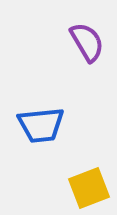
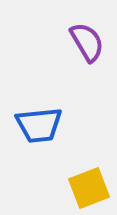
blue trapezoid: moved 2 px left
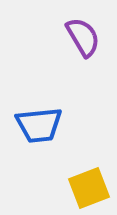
purple semicircle: moved 4 px left, 5 px up
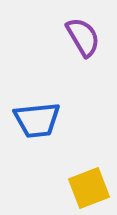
blue trapezoid: moved 2 px left, 5 px up
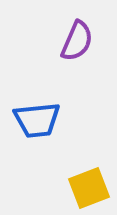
purple semicircle: moved 6 px left, 4 px down; rotated 54 degrees clockwise
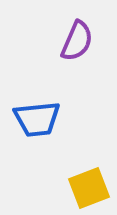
blue trapezoid: moved 1 px up
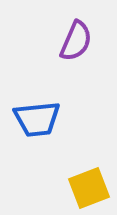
purple semicircle: moved 1 px left
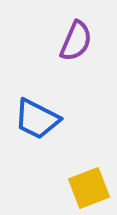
blue trapezoid: rotated 33 degrees clockwise
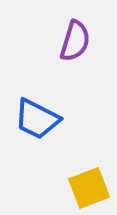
purple semicircle: moved 1 px left; rotated 6 degrees counterclockwise
